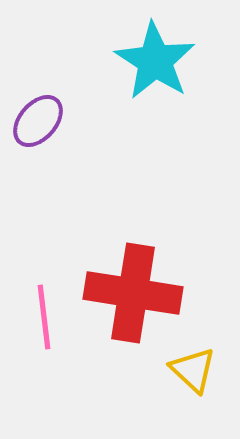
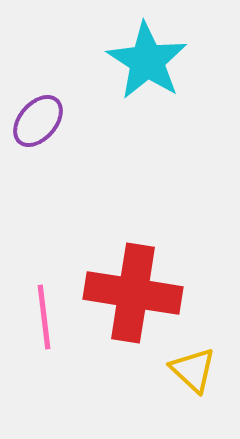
cyan star: moved 8 px left
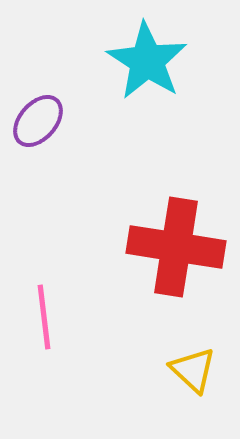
red cross: moved 43 px right, 46 px up
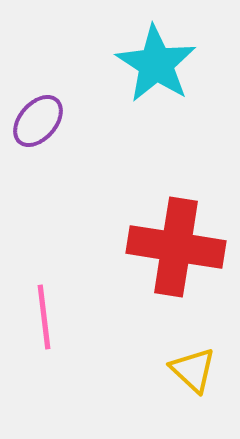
cyan star: moved 9 px right, 3 px down
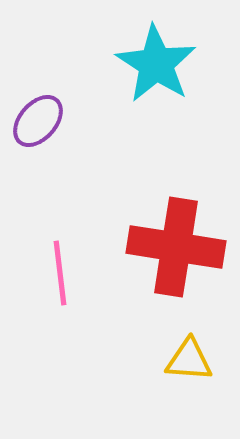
pink line: moved 16 px right, 44 px up
yellow triangle: moved 4 px left, 10 px up; rotated 39 degrees counterclockwise
